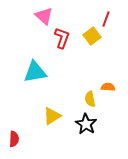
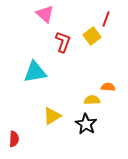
pink triangle: moved 1 px right, 2 px up
red L-shape: moved 1 px right, 4 px down
yellow semicircle: moved 2 px right, 1 px down; rotated 98 degrees clockwise
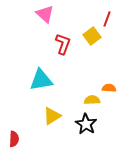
red line: moved 1 px right
red L-shape: moved 2 px down
cyan triangle: moved 6 px right, 8 px down
orange semicircle: moved 1 px right, 1 px down
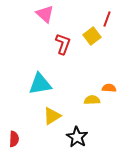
cyan triangle: moved 1 px left, 4 px down
black star: moved 9 px left, 13 px down
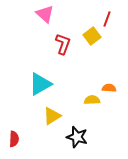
cyan triangle: rotated 20 degrees counterclockwise
black star: rotated 15 degrees counterclockwise
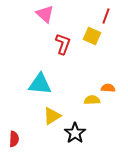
red line: moved 1 px left, 3 px up
yellow square: rotated 30 degrees counterclockwise
cyan triangle: rotated 35 degrees clockwise
orange semicircle: moved 1 px left
black star: moved 2 px left, 4 px up; rotated 20 degrees clockwise
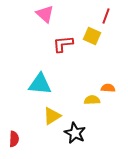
red L-shape: rotated 115 degrees counterclockwise
black star: rotated 10 degrees counterclockwise
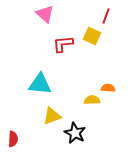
yellow triangle: rotated 12 degrees clockwise
red semicircle: moved 1 px left
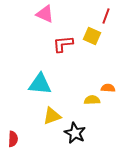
pink triangle: rotated 18 degrees counterclockwise
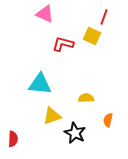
red line: moved 2 px left, 1 px down
red L-shape: rotated 20 degrees clockwise
orange semicircle: moved 32 px down; rotated 80 degrees counterclockwise
yellow semicircle: moved 6 px left, 2 px up
